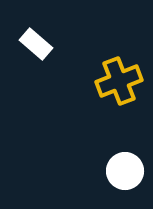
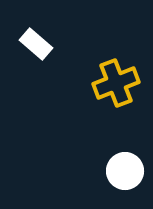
yellow cross: moved 3 px left, 2 px down
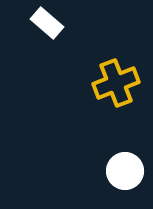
white rectangle: moved 11 px right, 21 px up
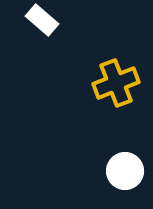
white rectangle: moved 5 px left, 3 px up
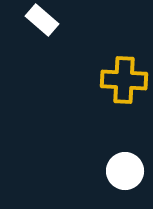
yellow cross: moved 8 px right, 3 px up; rotated 24 degrees clockwise
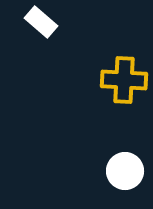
white rectangle: moved 1 px left, 2 px down
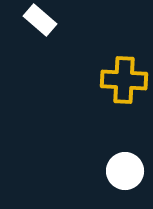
white rectangle: moved 1 px left, 2 px up
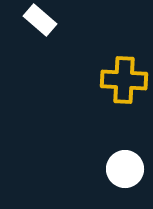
white circle: moved 2 px up
